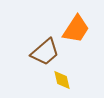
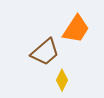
yellow diamond: rotated 40 degrees clockwise
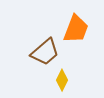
orange trapezoid: rotated 12 degrees counterclockwise
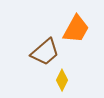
orange trapezoid: rotated 8 degrees clockwise
